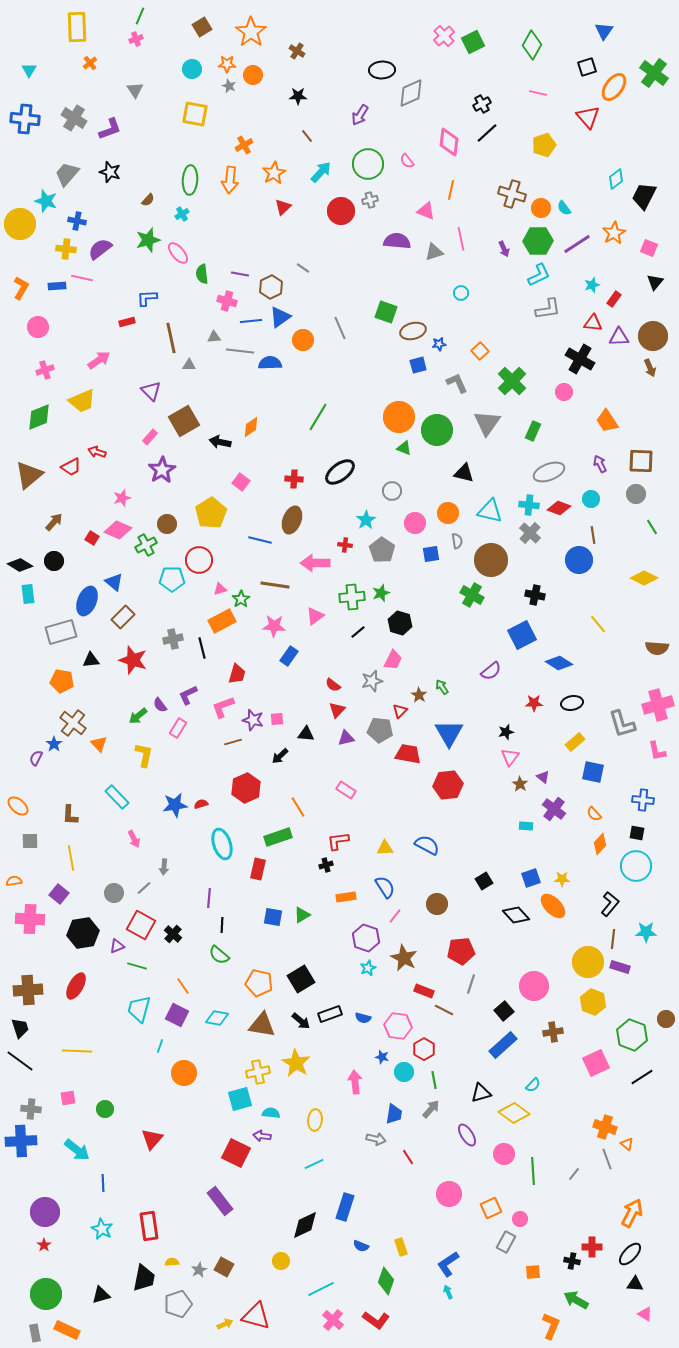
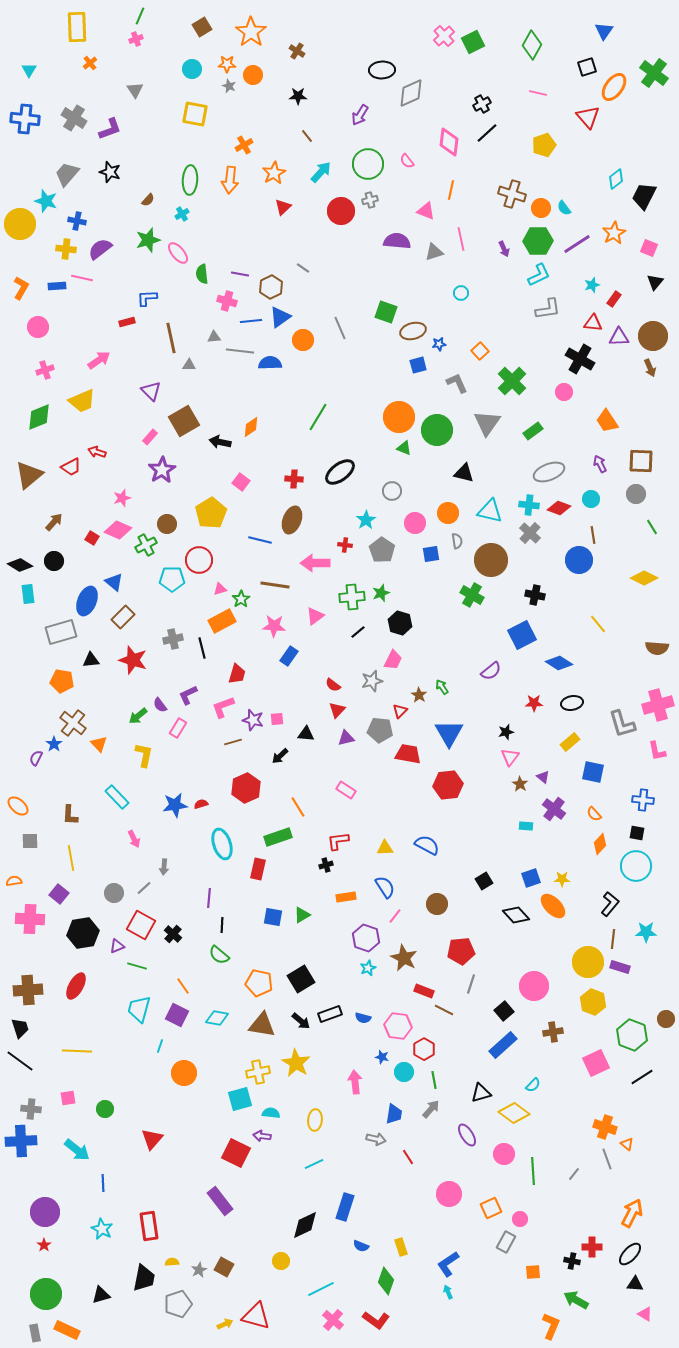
green rectangle at (533, 431): rotated 30 degrees clockwise
yellow rectangle at (575, 742): moved 5 px left
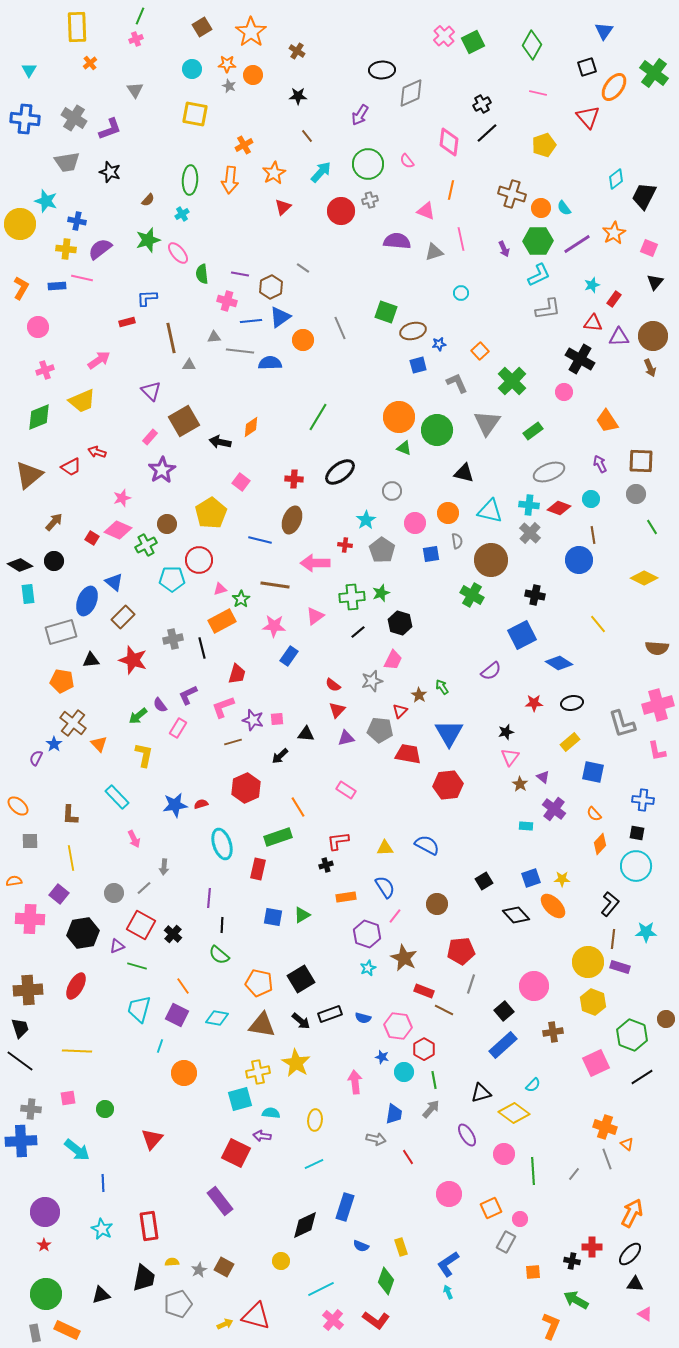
gray trapezoid at (67, 174): moved 12 px up; rotated 140 degrees counterclockwise
purple hexagon at (366, 938): moved 1 px right, 4 px up
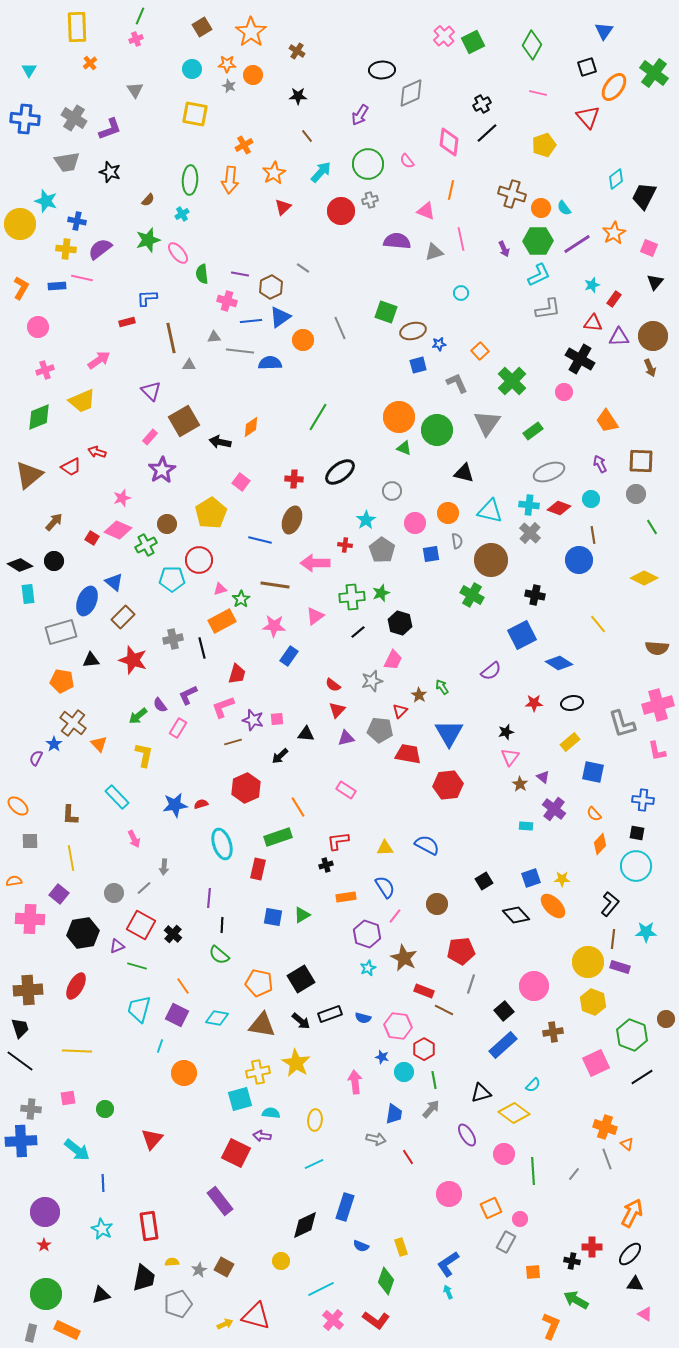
gray rectangle at (35, 1333): moved 4 px left; rotated 24 degrees clockwise
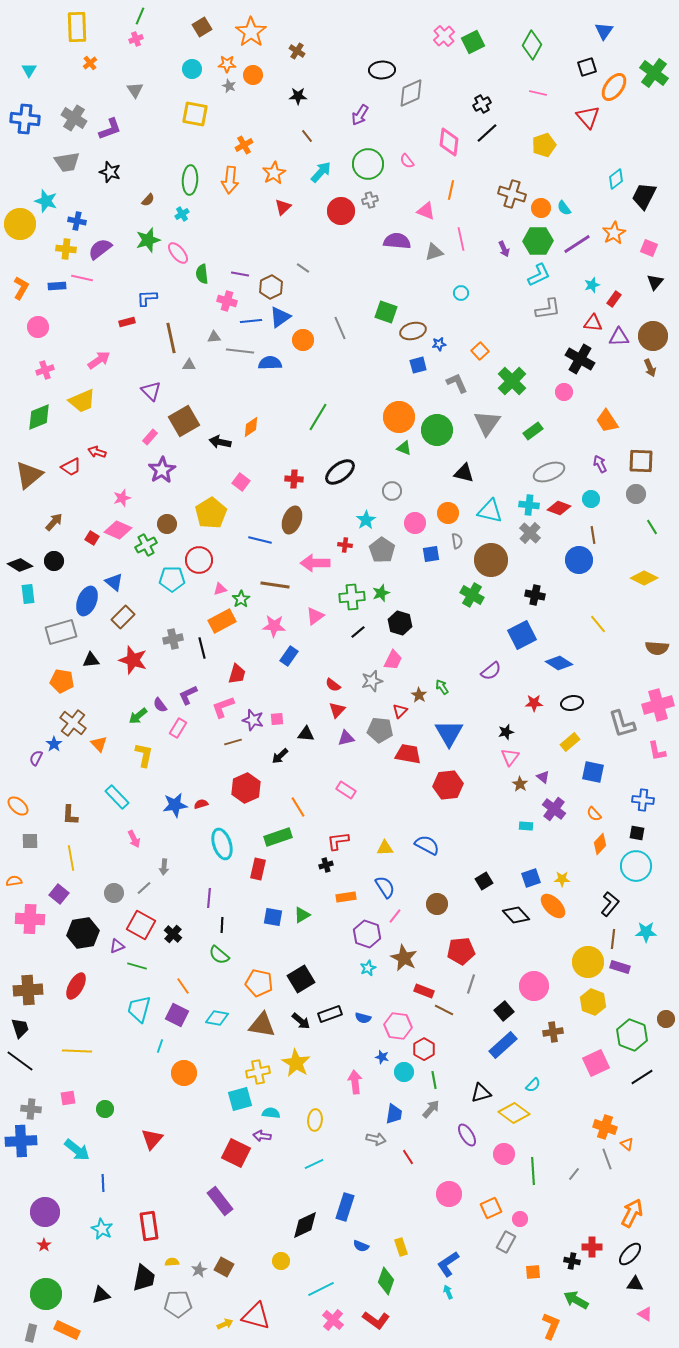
gray pentagon at (178, 1304): rotated 16 degrees clockwise
